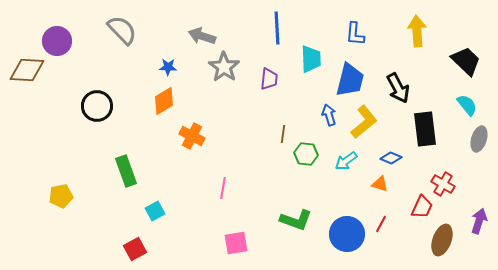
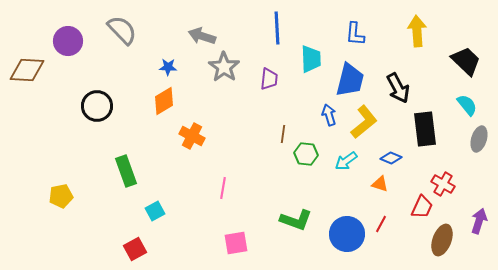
purple circle: moved 11 px right
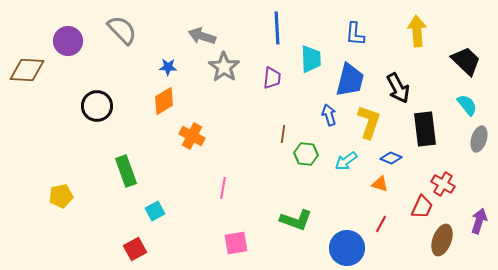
purple trapezoid: moved 3 px right, 1 px up
yellow L-shape: moved 5 px right; rotated 32 degrees counterclockwise
blue circle: moved 14 px down
